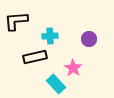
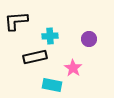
cyan rectangle: moved 4 px left, 1 px down; rotated 36 degrees counterclockwise
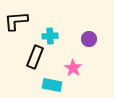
black rectangle: rotated 55 degrees counterclockwise
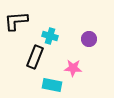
cyan cross: rotated 21 degrees clockwise
pink star: rotated 30 degrees counterclockwise
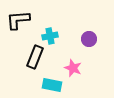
black L-shape: moved 2 px right, 1 px up
cyan cross: rotated 28 degrees counterclockwise
pink star: rotated 18 degrees clockwise
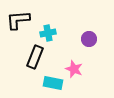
cyan cross: moved 2 px left, 3 px up
pink star: moved 1 px right, 1 px down
cyan rectangle: moved 1 px right, 2 px up
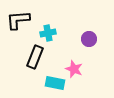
cyan rectangle: moved 2 px right
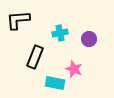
cyan cross: moved 12 px right
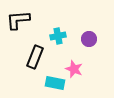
cyan cross: moved 2 px left, 3 px down
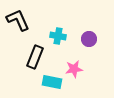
black L-shape: rotated 70 degrees clockwise
cyan cross: rotated 21 degrees clockwise
pink star: rotated 30 degrees counterclockwise
cyan rectangle: moved 3 px left, 1 px up
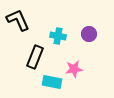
purple circle: moved 5 px up
